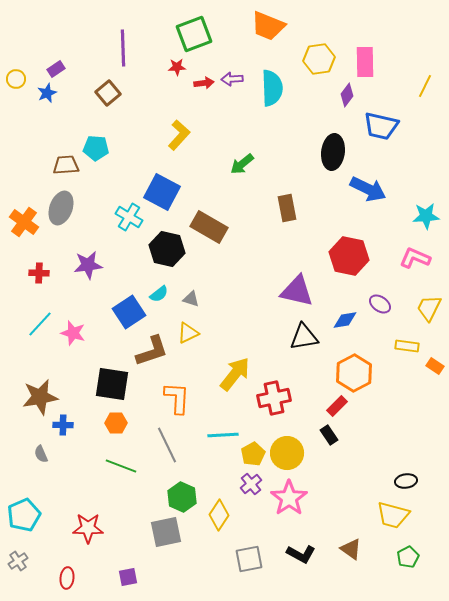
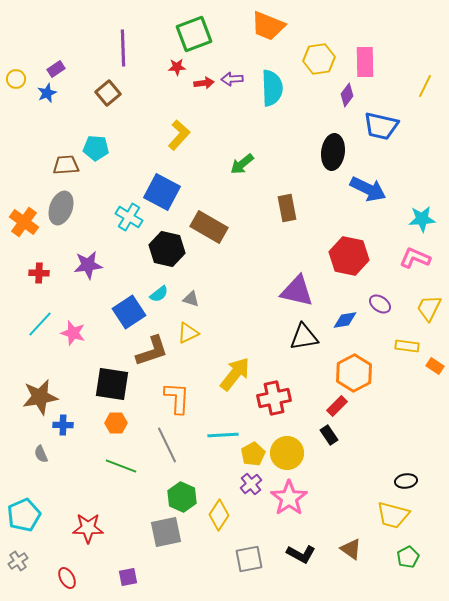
cyan star at (426, 216): moved 4 px left, 3 px down
red ellipse at (67, 578): rotated 35 degrees counterclockwise
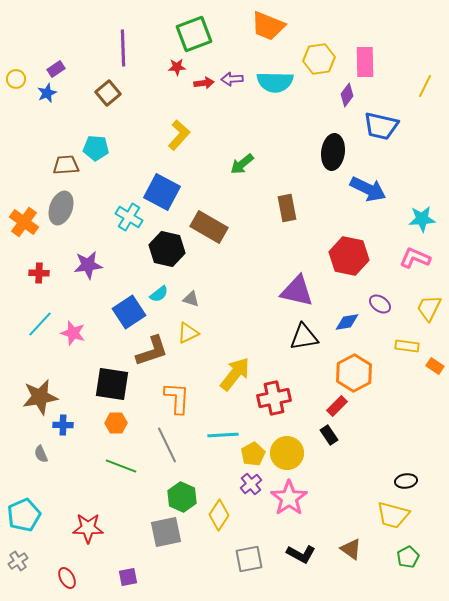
cyan semicircle at (272, 88): moved 3 px right, 6 px up; rotated 93 degrees clockwise
blue diamond at (345, 320): moved 2 px right, 2 px down
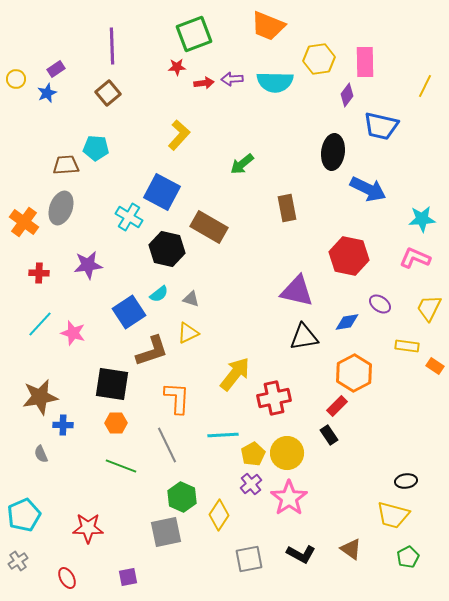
purple line at (123, 48): moved 11 px left, 2 px up
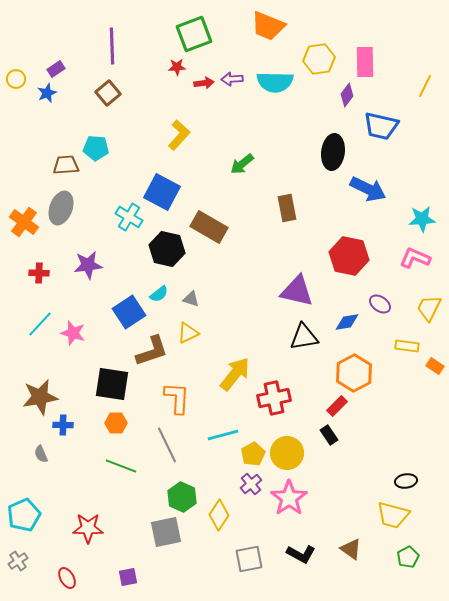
cyan line at (223, 435): rotated 12 degrees counterclockwise
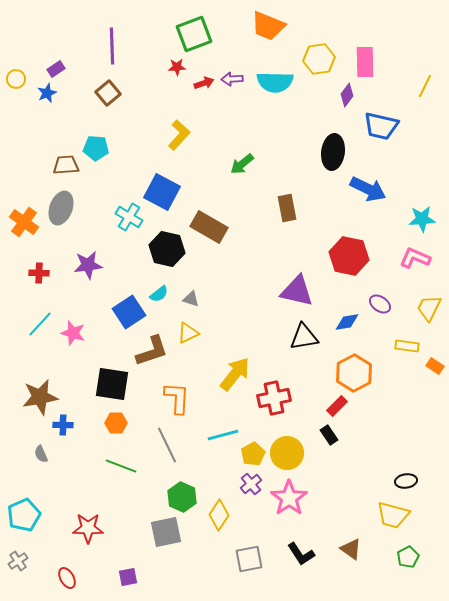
red arrow at (204, 83): rotated 12 degrees counterclockwise
black L-shape at (301, 554): rotated 28 degrees clockwise
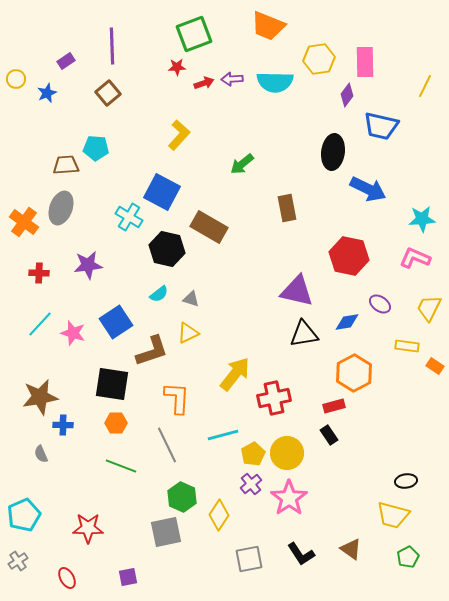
purple rectangle at (56, 69): moved 10 px right, 8 px up
blue square at (129, 312): moved 13 px left, 10 px down
black triangle at (304, 337): moved 3 px up
red rectangle at (337, 406): moved 3 px left; rotated 30 degrees clockwise
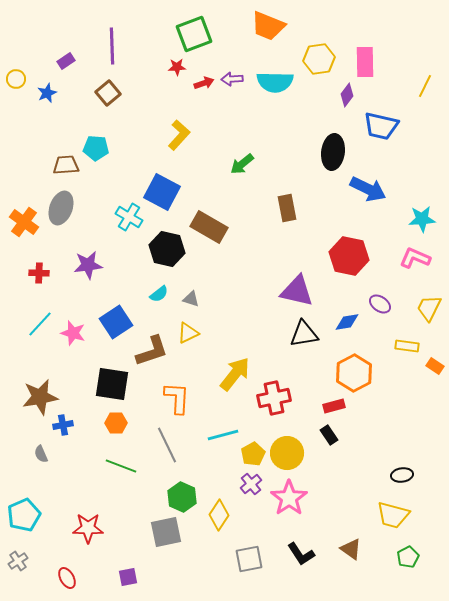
blue cross at (63, 425): rotated 12 degrees counterclockwise
black ellipse at (406, 481): moved 4 px left, 6 px up
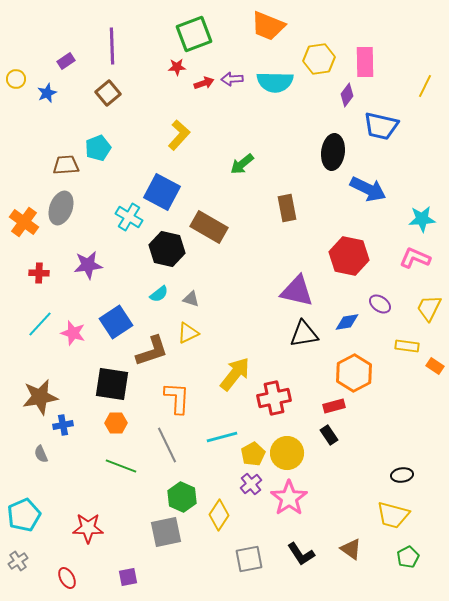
cyan pentagon at (96, 148): moved 2 px right; rotated 25 degrees counterclockwise
cyan line at (223, 435): moved 1 px left, 2 px down
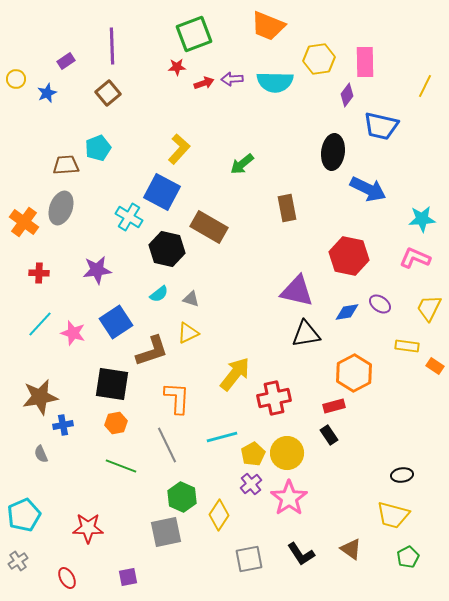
yellow L-shape at (179, 135): moved 14 px down
purple star at (88, 265): moved 9 px right, 5 px down
blue diamond at (347, 322): moved 10 px up
black triangle at (304, 334): moved 2 px right
orange hexagon at (116, 423): rotated 10 degrees counterclockwise
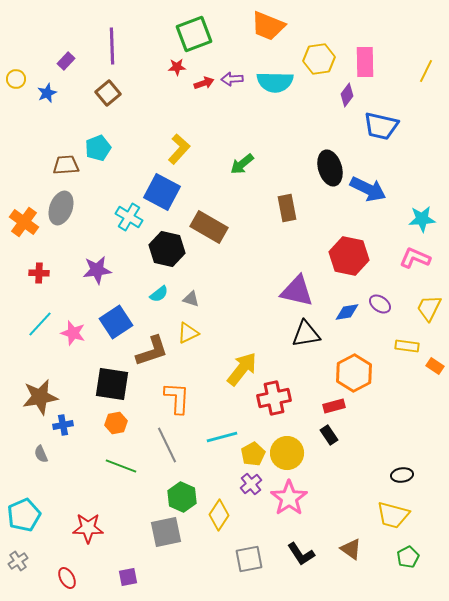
purple rectangle at (66, 61): rotated 12 degrees counterclockwise
yellow line at (425, 86): moved 1 px right, 15 px up
black ellipse at (333, 152): moved 3 px left, 16 px down; rotated 24 degrees counterclockwise
yellow arrow at (235, 374): moved 7 px right, 5 px up
